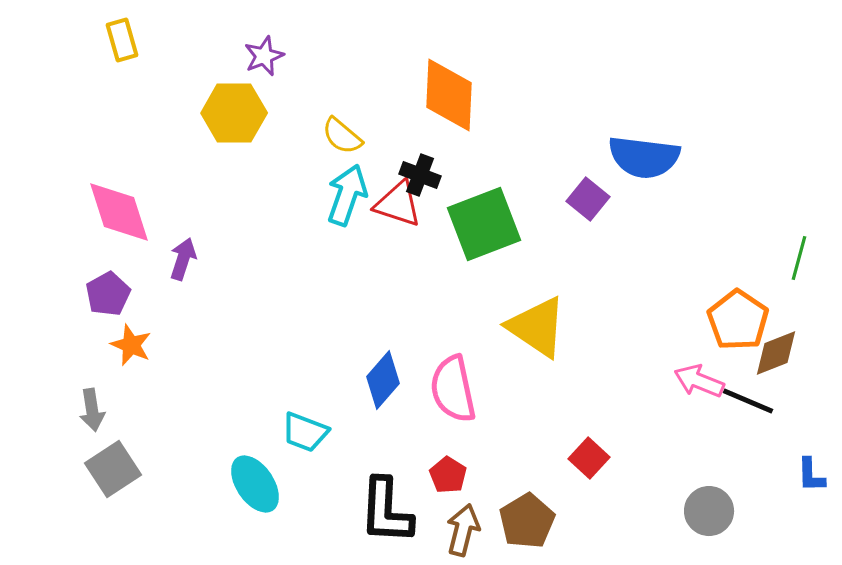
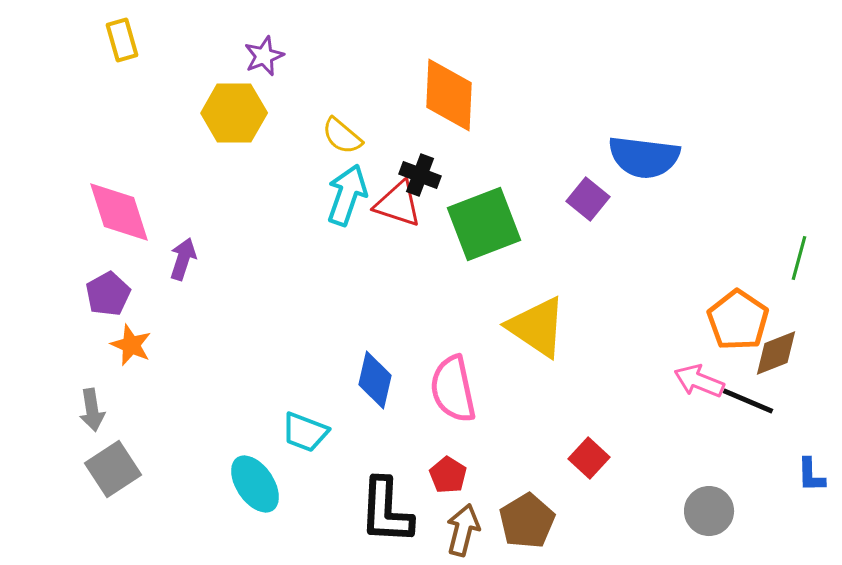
blue diamond: moved 8 px left; rotated 28 degrees counterclockwise
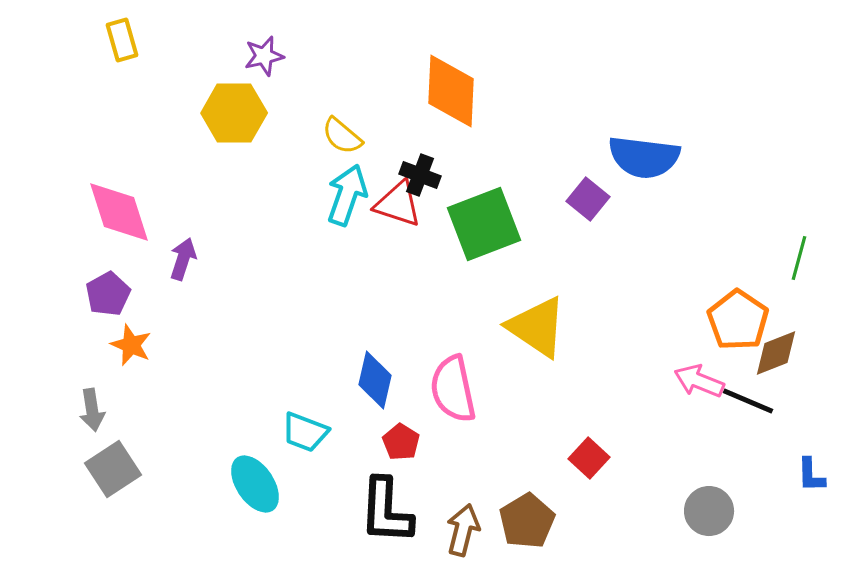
purple star: rotated 9 degrees clockwise
orange diamond: moved 2 px right, 4 px up
red pentagon: moved 47 px left, 33 px up
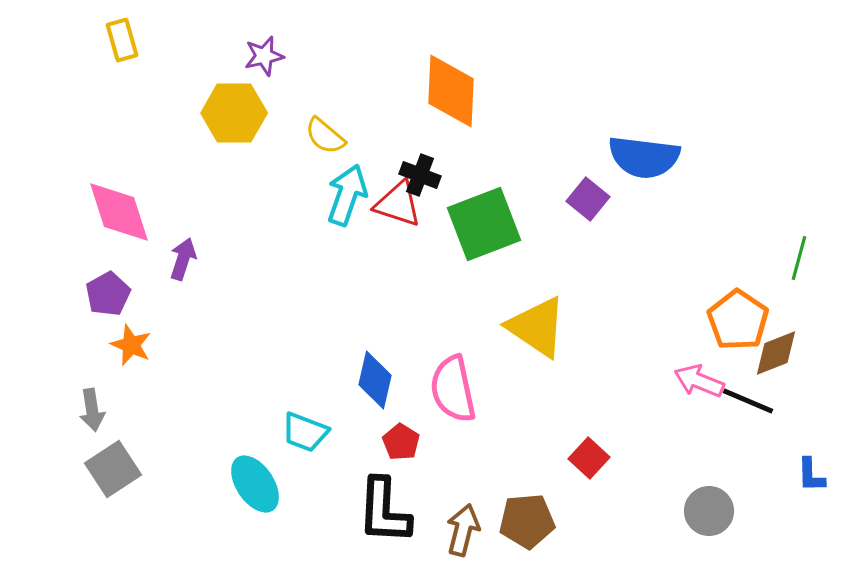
yellow semicircle: moved 17 px left
black L-shape: moved 2 px left
brown pentagon: rotated 26 degrees clockwise
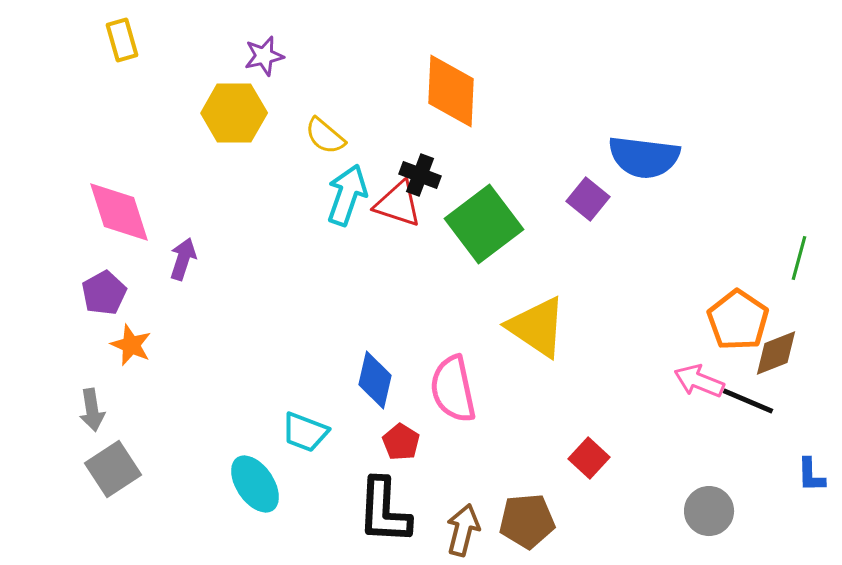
green square: rotated 16 degrees counterclockwise
purple pentagon: moved 4 px left, 1 px up
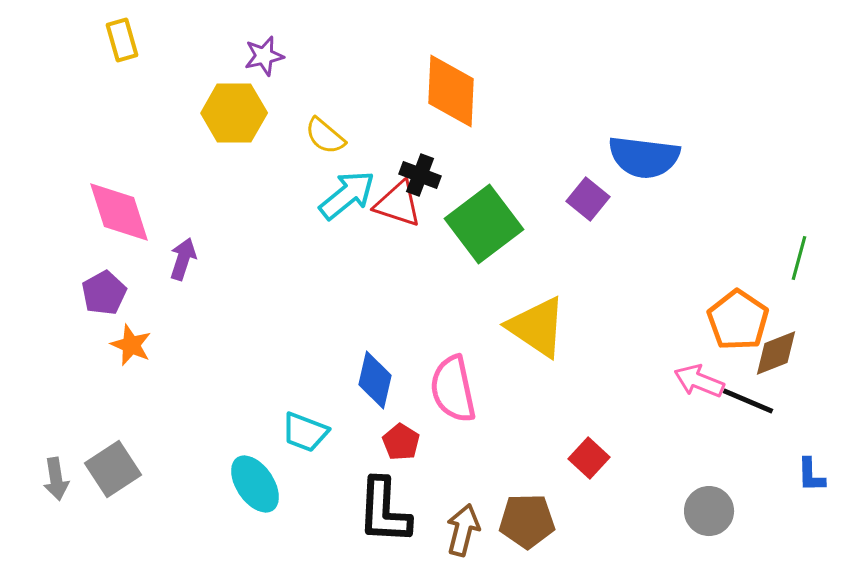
cyan arrow: rotated 32 degrees clockwise
gray arrow: moved 36 px left, 69 px down
brown pentagon: rotated 4 degrees clockwise
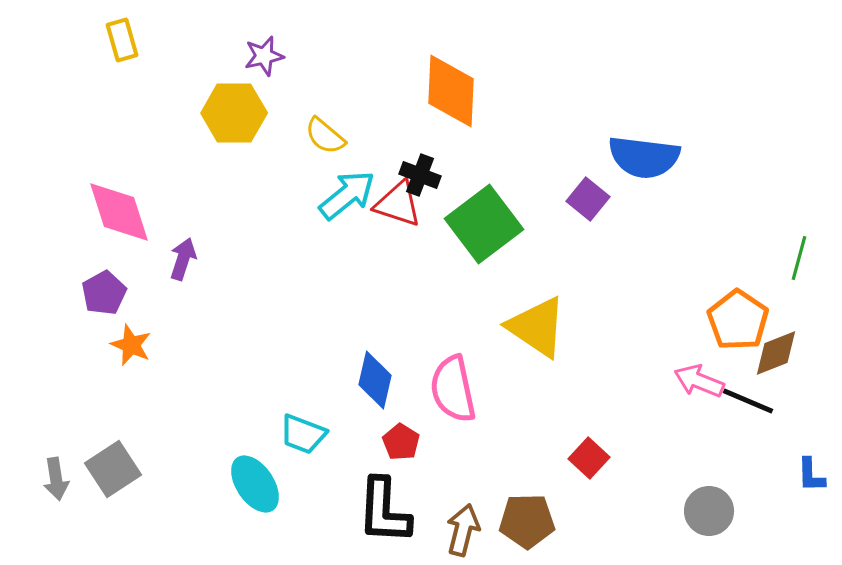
cyan trapezoid: moved 2 px left, 2 px down
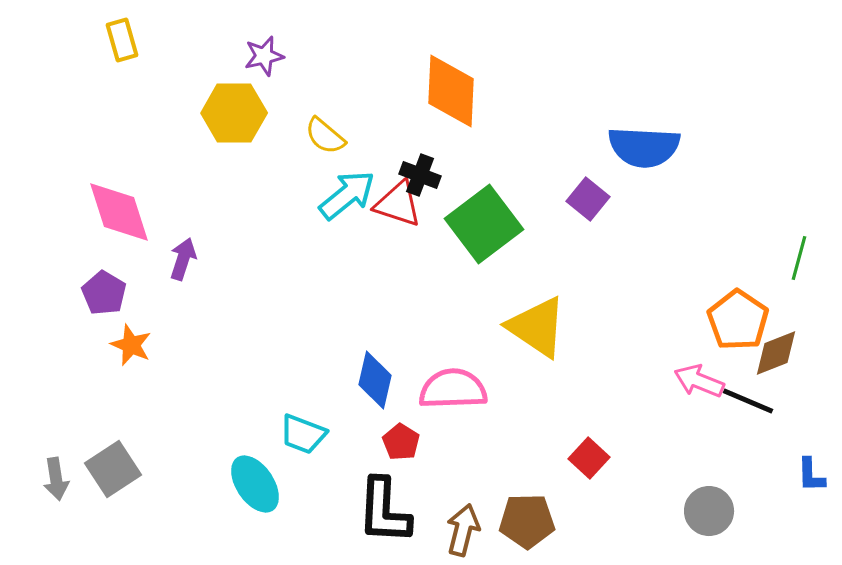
blue semicircle: moved 10 px up; rotated 4 degrees counterclockwise
purple pentagon: rotated 12 degrees counterclockwise
pink semicircle: rotated 100 degrees clockwise
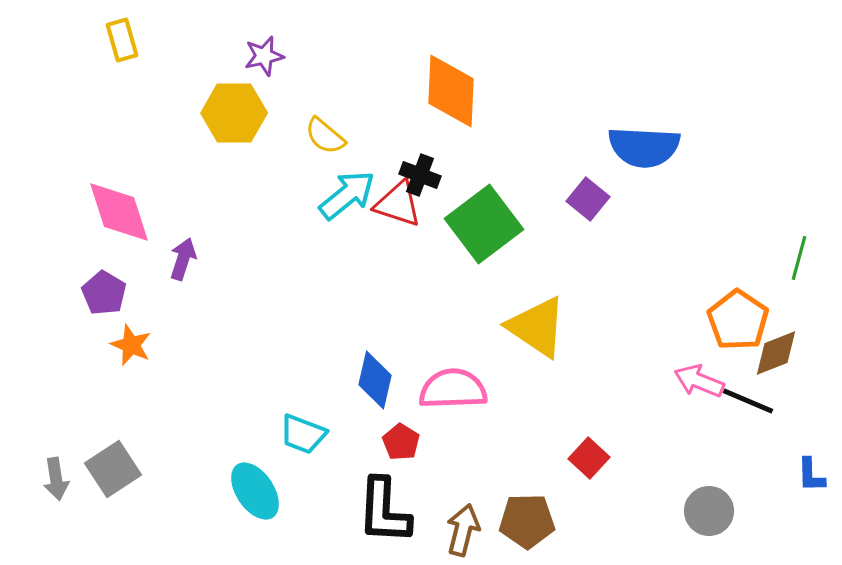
cyan ellipse: moved 7 px down
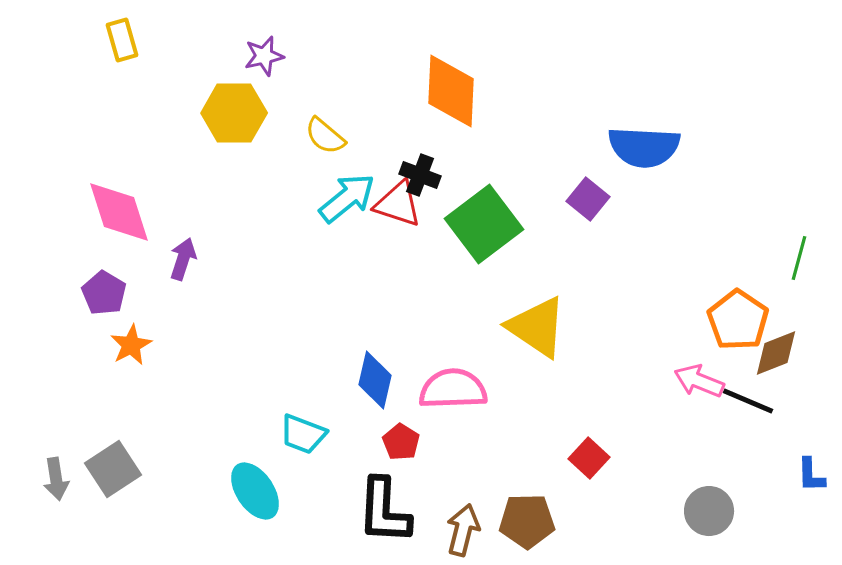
cyan arrow: moved 3 px down
orange star: rotated 21 degrees clockwise
